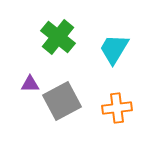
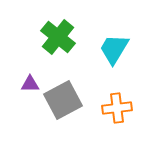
gray square: moved 1 px right, 1 px up
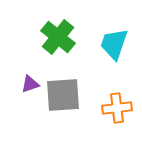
cyan trapezoid: moved 5 px up; rotated 12 degrees counterclockwise
purple triangle: rotated 18 degrees counterclockwise
gray square: moved 5 px up; rotated 24 degrees clockwise
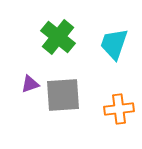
orange cross: moved 2 px right, 1 px down
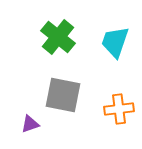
cyan trapezoid: moved 1 px right, 2 px up
purple triangle: moved 40 px down
gray square: rotated 15 degrees clockwise
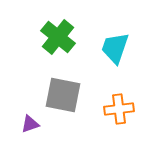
cyan trapezoid: moved 6 px down
